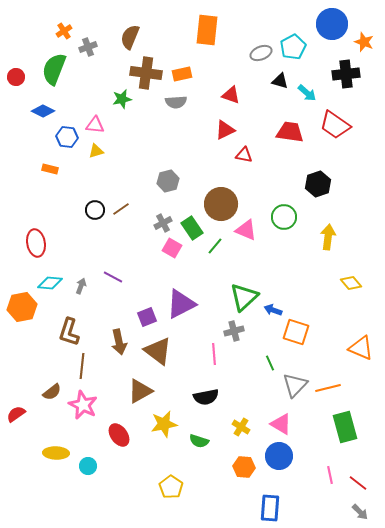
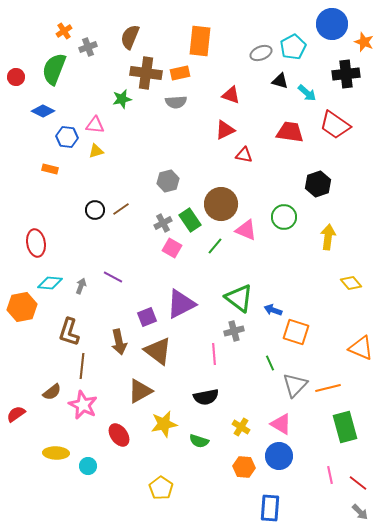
orange rectangle at (207, 30): moved 7 px left, 11 px down
orange rectangle at (182, 74): moved 2 px left, 1 px up
green rectangle at (192, 228): moved 2 px left, 8 px up
green triangle at (244, 297): moved 5 px left, 1 px down; rotated 40 degrees counterclockwise
yellow pentagon at (171, 487): moved 10 px left, 1 px down
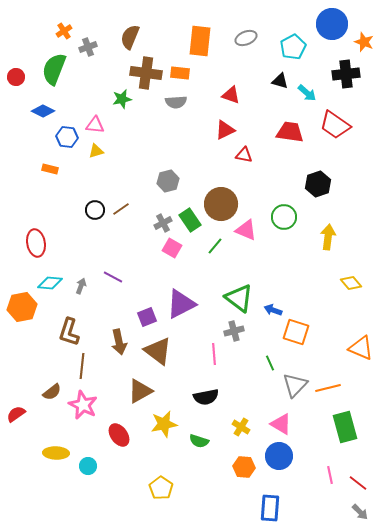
gray ellipse at (261, 53): moved 15 px left, 15 px up
orange rectangle at (180, 73): rotated 18 degrees clockwise
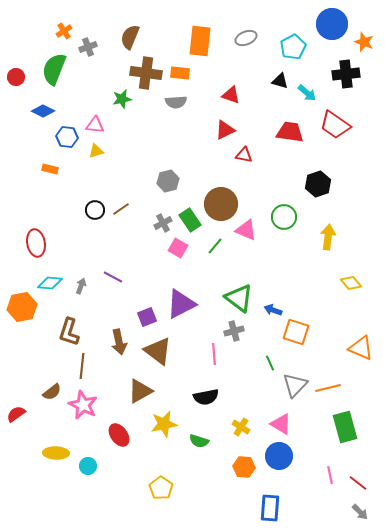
pink square at (172, 248): moved 6 px right
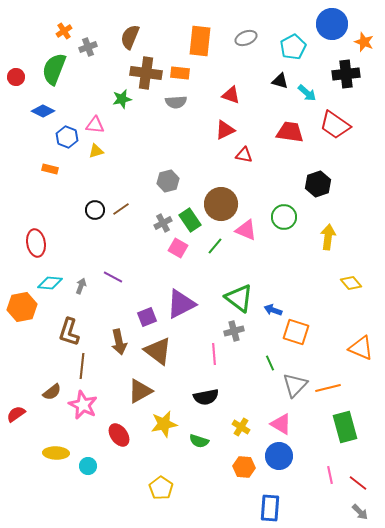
blue hexagon at (67, 137): rotated 15 degrees clockwise
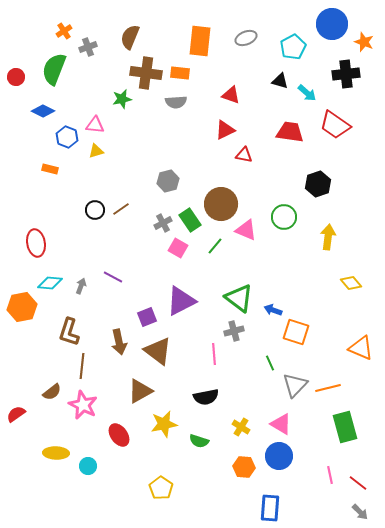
purple triangle at (181, 304): moved 3 px up
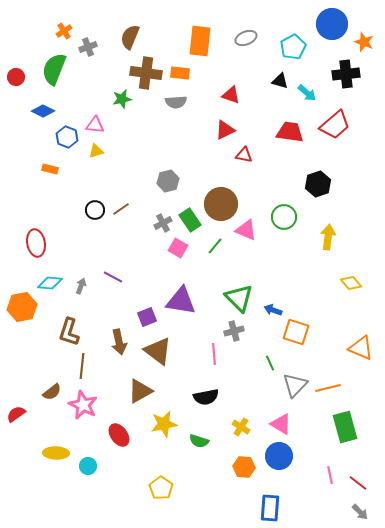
red trapezoid at (335, 125): rotated 76 degrees counterclockwise
green triangle at (239, 298): rotated 8 degrees clockwise
purple triangle at (181, 301): rotated 36 degrees clockwise
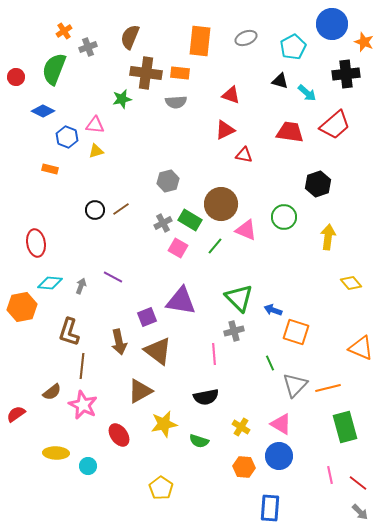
green rectangle at (190, 220): rotated 25 degrees counterclockwise
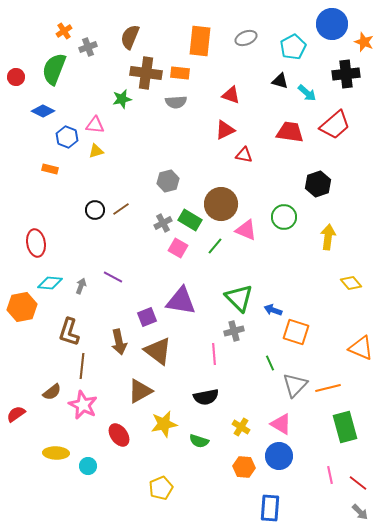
yellow pentagon at (161, 488): rotated 15 degrees clockwise
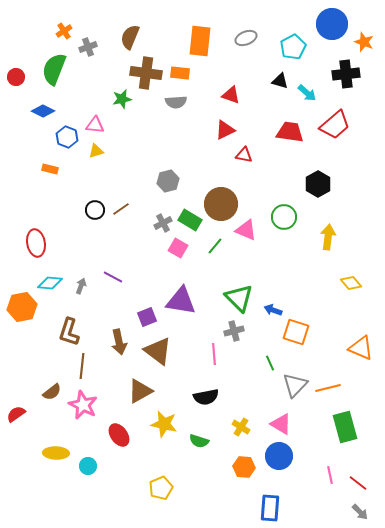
black hexagon at (318, 184): rotated 10 degrees counterclockwise
yellow star at (164, 424): rotated 24 degrees clockwise
